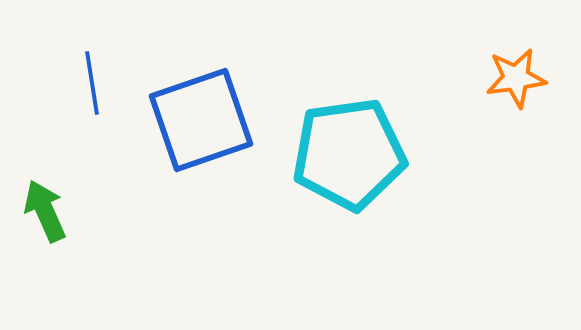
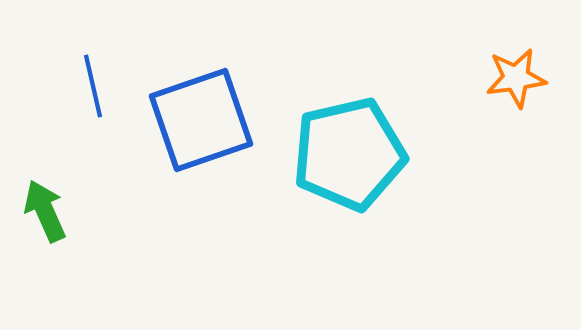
blue line: moved 1 px right, 3 px down; rotated 4 degrees counterclockwise
cyan pentagon: rotated 5 degrees counterclockwise
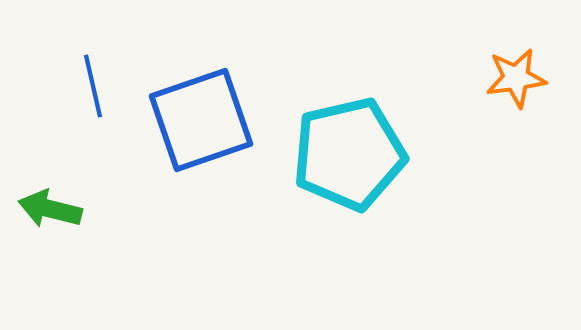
green arrow: moved 5 px right, 2 px up; rotated 52 degrees counterclockwise
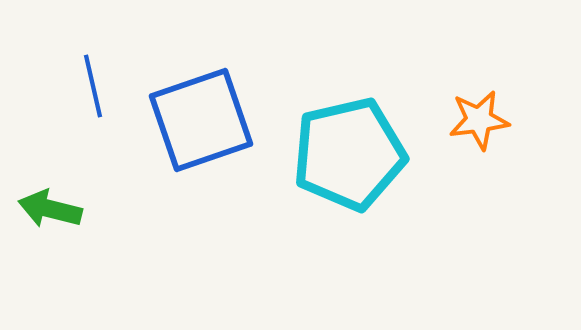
orange star: moved 37 px left, 42 px down
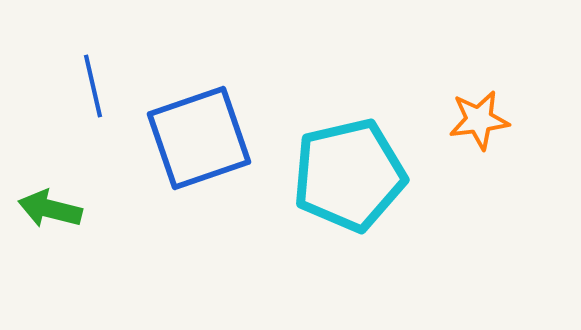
blue square: moved 2 px left, 18 px down
cyan pentagon: moved 21 px down
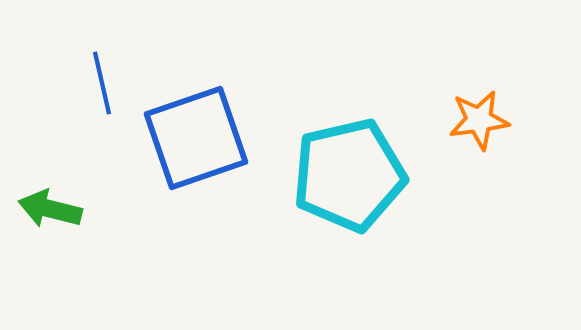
blue line: moved 9 px right, 3 px up
blue square: moved 3 px left
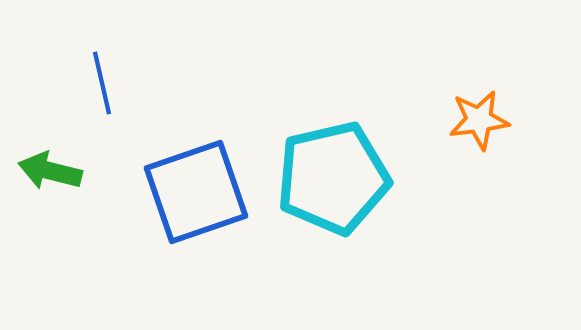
blue square: moved 54 px down
cyan pentagon: moved 16 px left, 3 px down
green arrow: moved 38 px up
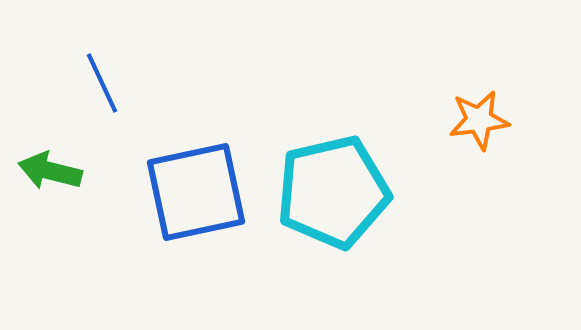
blue line: rotated 12 degrees counterclockwise
cyan pentagon: moved 14 px down
blue square: rotated 7 degrees clockwise
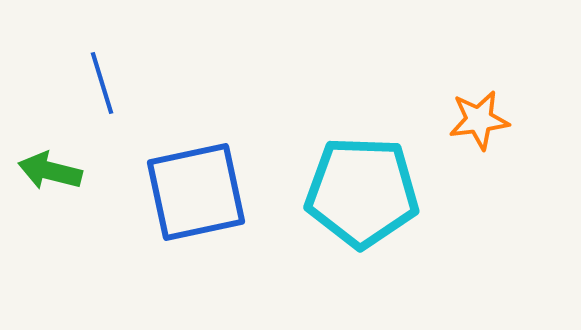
blue line: rotated 8 degrees clockwise
cyan pentagon: moved 29 px right; rotated 15 degrees clockwise
